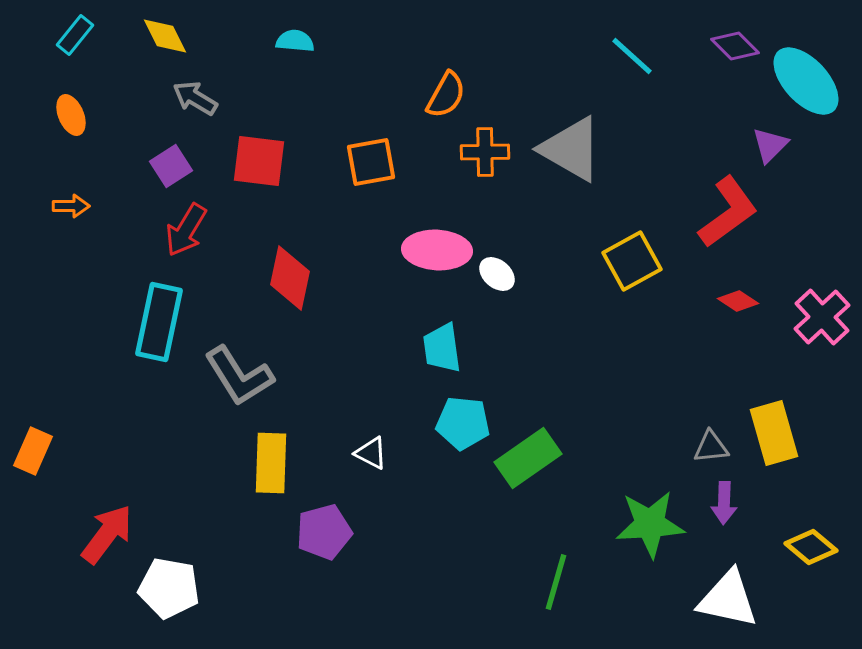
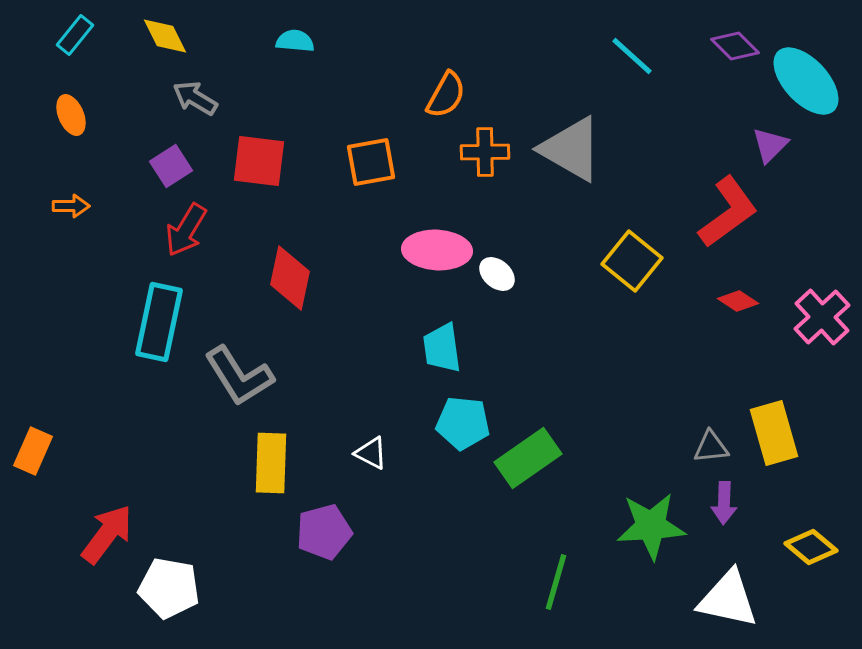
yellow square at (632, 261): rotated 22 degrees counterclockwise
green star at (650, 524): moved 1 px right, 2 px down
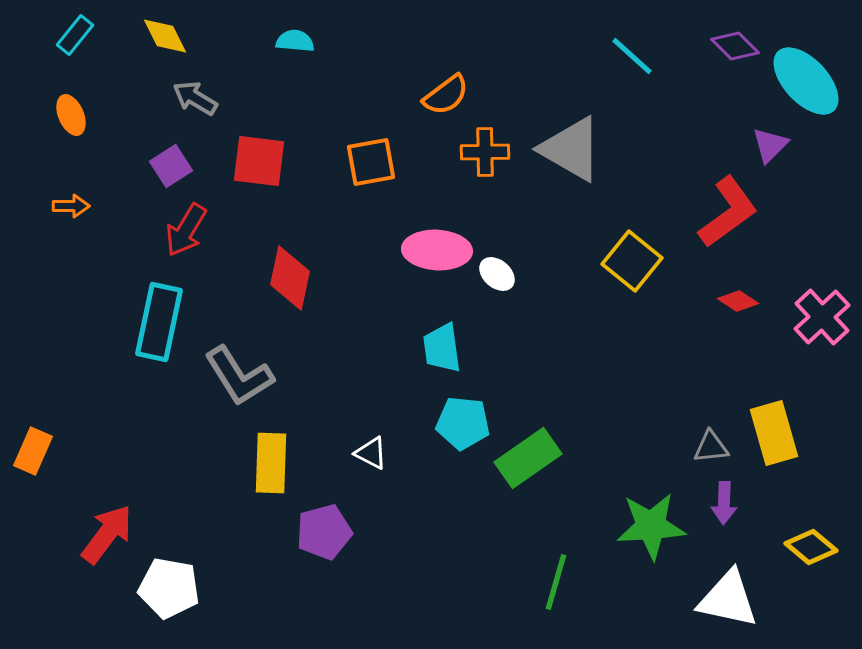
orange semicircle at (446, 95): rotated 24 degrees clockwise
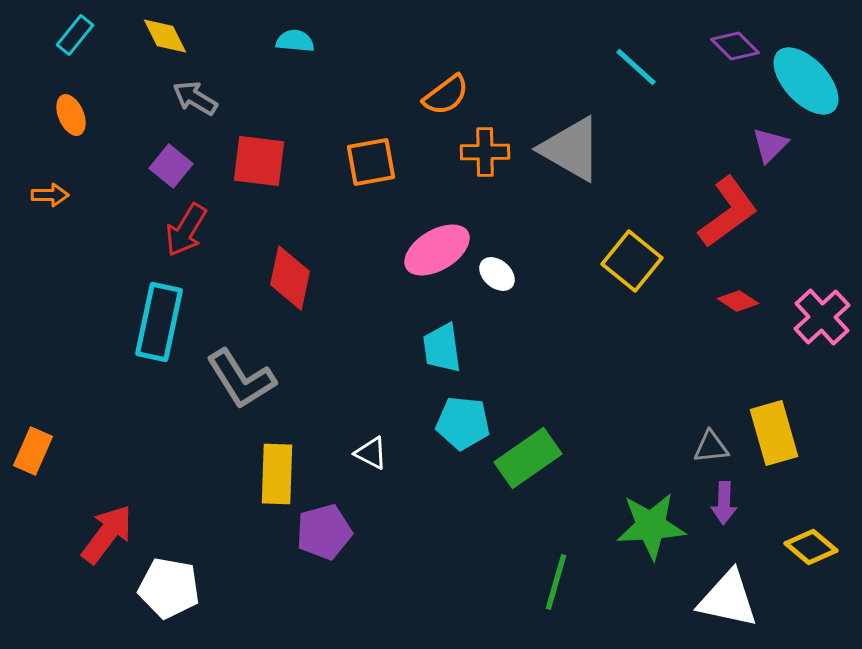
cyan line at (632, 56): moved 4 px right, 11 px down
purple square at (171, 166): rotated 18 degrees counterclockwise
orange arrow at (71, 206): moved 21 px left, 11 px up
pink ellipse at (437, 250): rotated 34 degrees counterclockwise
gray L-shape at (239, 376): moved 2 px right, 3 px down
yellow rectangle at (271, 463): moved 6 px right, 11 px down
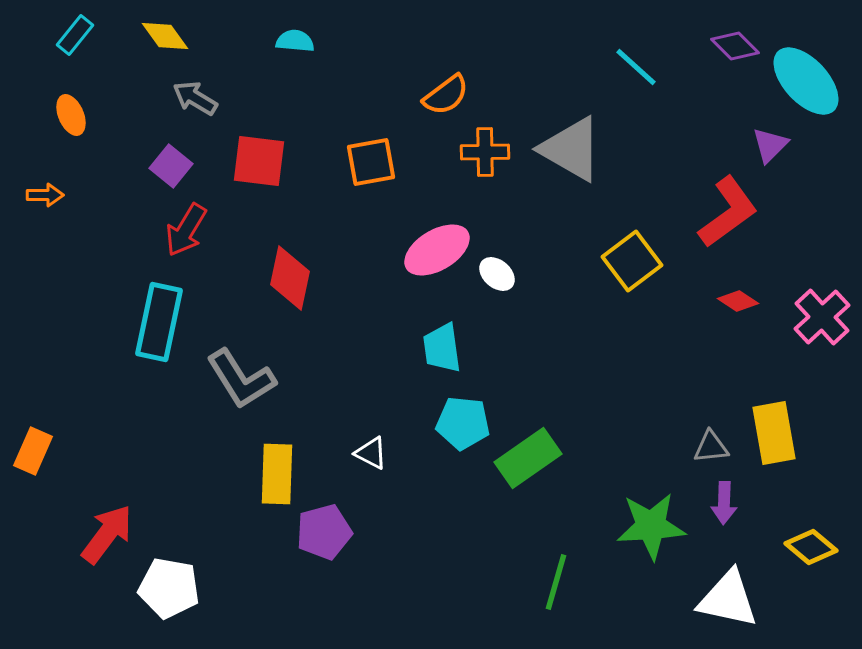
yellow diamond at (165, 36): rotated 9 degrees counterclockwise
orange arrow at (50, 195): moved 5 px left
yellow square at (632, 261): rotated 14 degrees clockwise
yellow rectangle at (774, 433): rotated 6 degrees clockwise
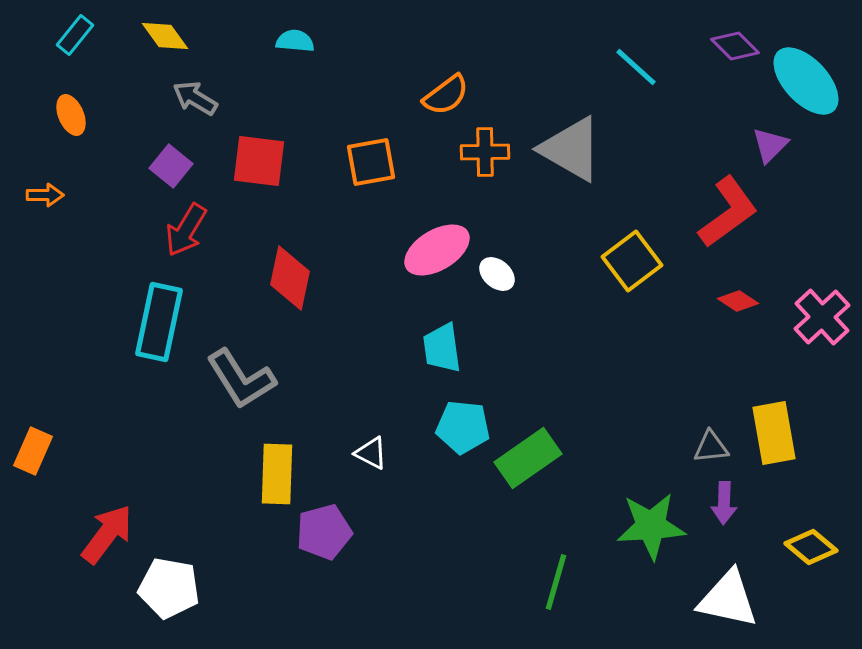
cyan pentagon at (463, 423): moved 4 px down
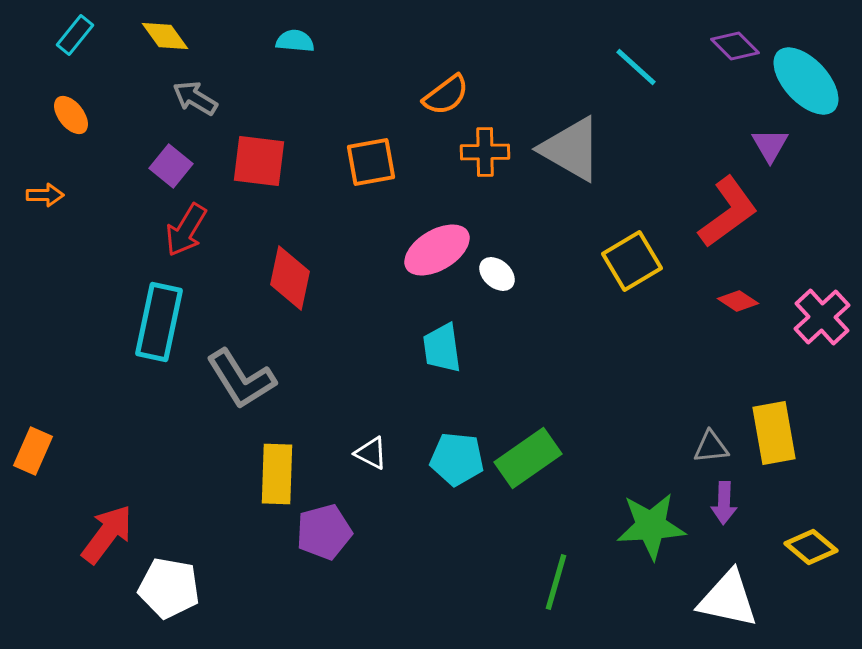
orange ellipse at (71, 115): rotated 15 degrees counterclockwise
purple triangle at (770, 145): rotated 15 degrees counterclockwise
yellow square at (632, 261): rotated 6 degrees clockwise
cyan pentagon at (463, 427): moved 6 px left, 32 px down
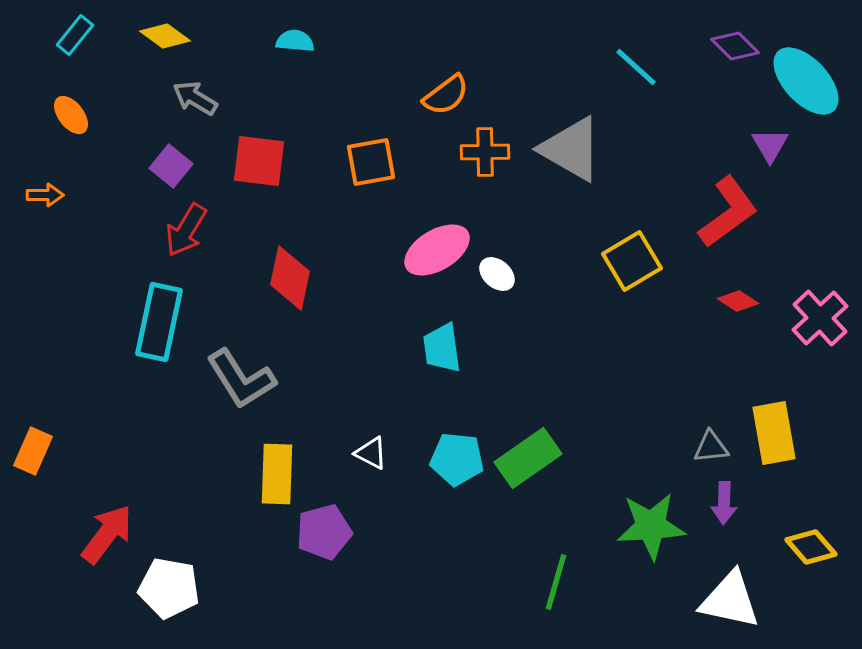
yellow diamond at (165, 36): rotated 18 degrees counterclockwise
pink cross at (822, 317): moved 2 px left, 1 px down
yellow diamond at (811, 547): rotated 9 degrees clockwise
white triangle at (728, 599): moved 2 px right, 1 px down
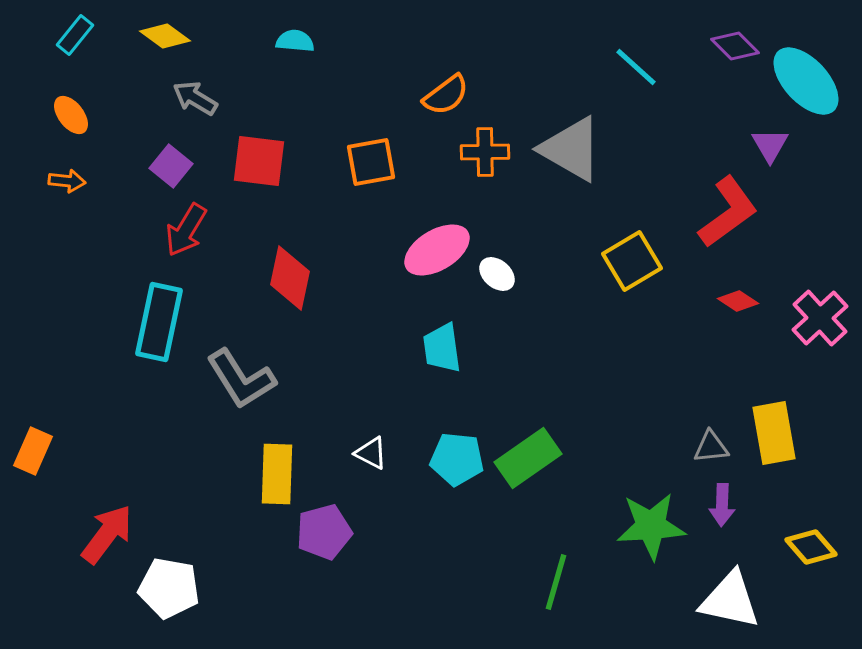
orange arrow at (45, 195): moved 22 px right, 14 px up; rotated 6 degrees clockwise
purple arrow at (724, 503): moved 2 px left, 2 px down
